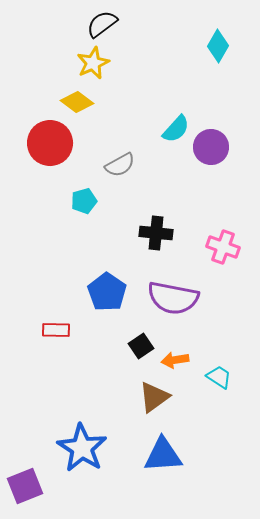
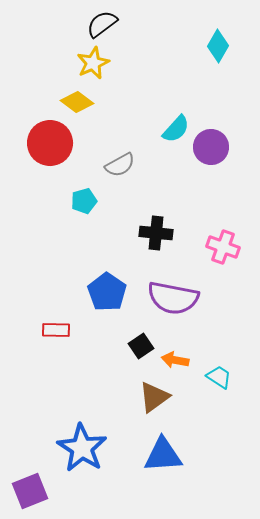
orange arrow: rotated 20 degrees clockwise
purple square: moved 5 px right, 5 px down
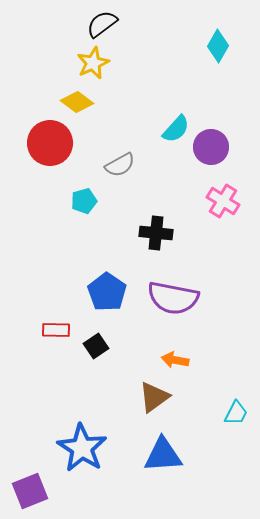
pink cross: moved 46 px up; rotated 12 degrees clockwise
black square: moved 45 px left
cyan trapezoid: moved 17 px right, 36 px down; rotated 84 degrees clockwise
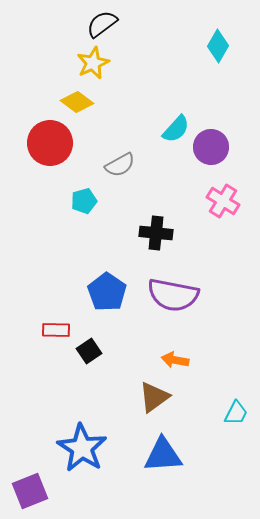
purple semicircle: moved 3 px up
black square: moved 7 px left, 5 px down
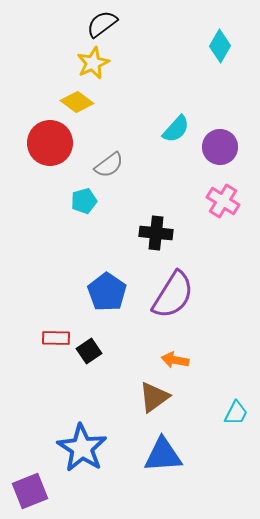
cyan diamond: moved 2 px right
purple circle: moved 9 px right
gray semicircle: moved 11 px left; rotated 8 degrees counterclockwise
purple semicircle: rotated 69 degrees counterclockwise
red rectangle: moved 8 px down
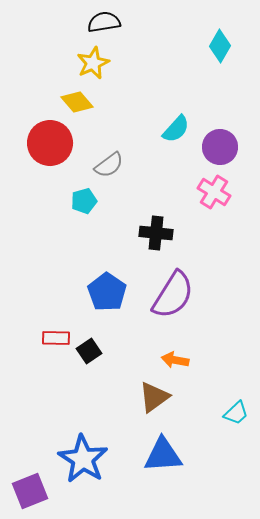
black semicircle: moved 2 px right, 2 px up; rotated 28 degrees clockwise
yellow diamond: rotated 12 degrees clockwise
pink cross: moved 9 px left, 9 px up
cyan trapezoid: rotated 20 degrees clockwise
blue star: moved 1 px right, 11 px down
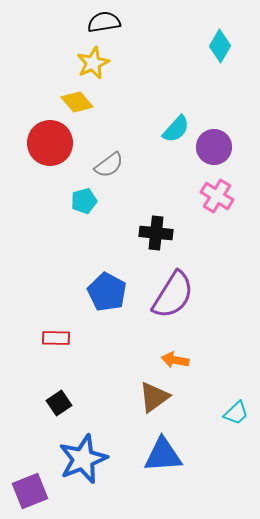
purple circle: moved 6 px left
pink cross: moved 3 px right, 4 px down
blue pentagon: rotated 6 degrees counterclockwise
black square: moved 30 px left, 52 px down
blue star: rotated 18 degrees clockwise
